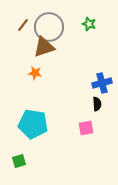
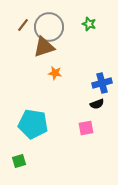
orange star: moved 20 px right
black semicircle: rotated 72 degrees clockwise
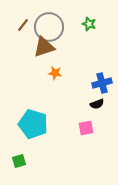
cyan pentagon: rotated 8 degrees clockwise
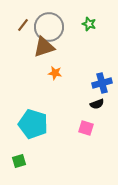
pink square: rotated 28 degrees clockwise
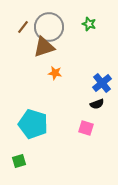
brown line: moved 2 px down
blue cross: rotated 24 degrees counterclockwise
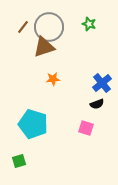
orange star: moved 2 px left, 6 px down; rotated 16 degrees counterclockwise
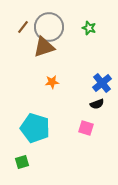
green star: moved 4 px down
orange star: moved 1 px left, 3 px down
cyan pentagon: moved 2 px right, 4 px down
green square: moved 3 px right, 1 px down
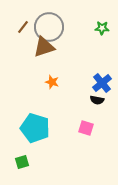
green star: moved 13 px right; rotated 16 degrees counterclockwise
orange star: rotated 24 degrees clockwise
black semicircle: moved 4 px up; rotated 32 degrees clockwise
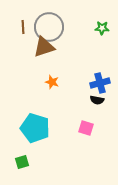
brown line: rotated 40 degrees counterclockwise
blue cross: moved 2 px left; rotated 24 degrees clockwise
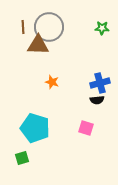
brown triangle: moved 6 px left, 2 px up; rotated 20 degrees clockwise
black semicircle: rotated 16 degrees counterclockwise
green square: moved 4 px up
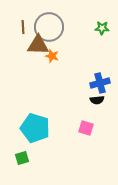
orange star: moved 26 px up
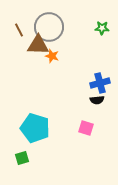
brown line: moved 4 px left, 3 px down; rotated 24 degrees counterclockwise
